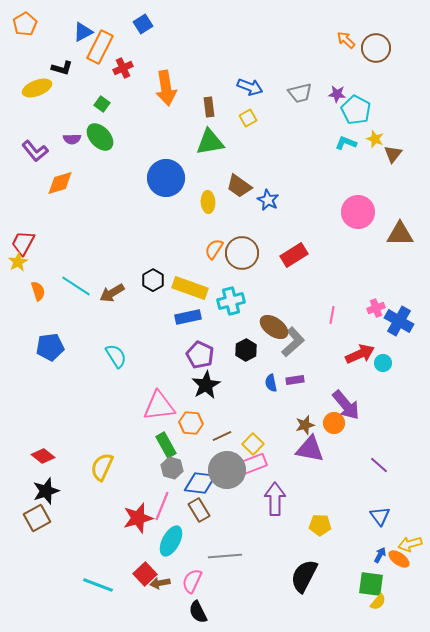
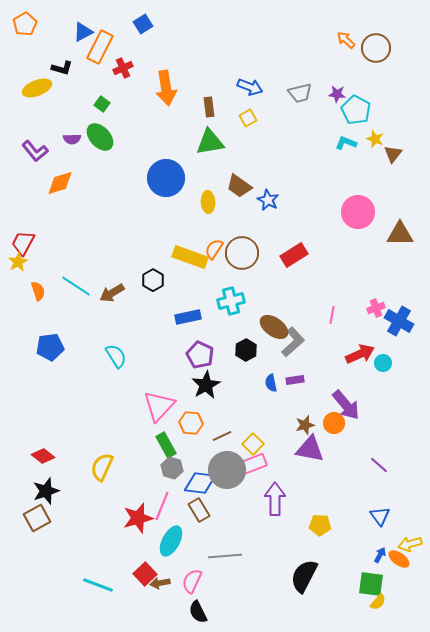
yellow rectangle at (190, 288): moved 31 px up
pink triangle at (159, 406): rotated 40 degrees counterclockwise
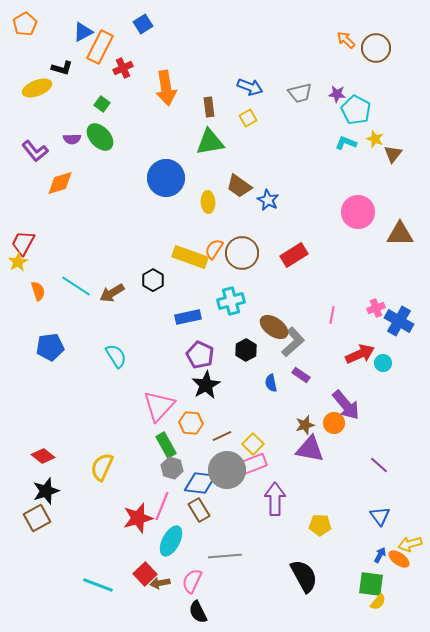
purple rectangle at (295, 380): moved 6 px right, 5 px up; rotated 42 degrees clockwise
black semicircle at (304, 576): rotated 124 degrees clockwise
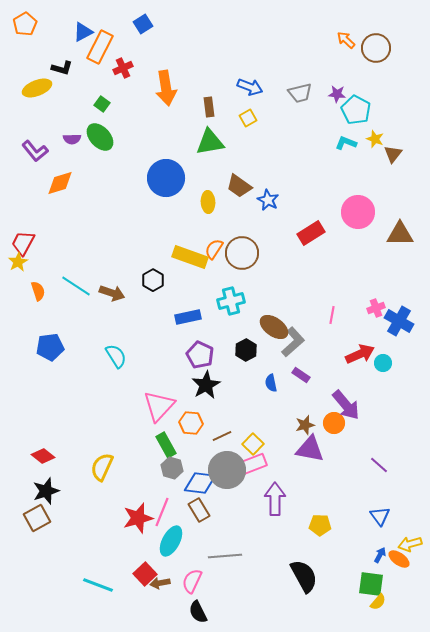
red rectangle at (294, 255): moved 17 px right, 22 px up
brown arrow at (112, 293): rotated 130 degrees counterclockwise
pink line at (162, 506): moved 6 px down
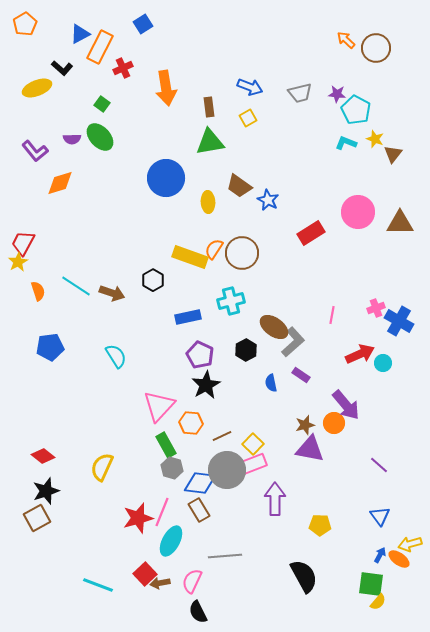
blue triangle at (83, 32): moved 3 px left, 2 px down
black L-shape at (62, 68): rotated 25 degrees clockwise
brown triangle at (400, 234): moved 11 px up
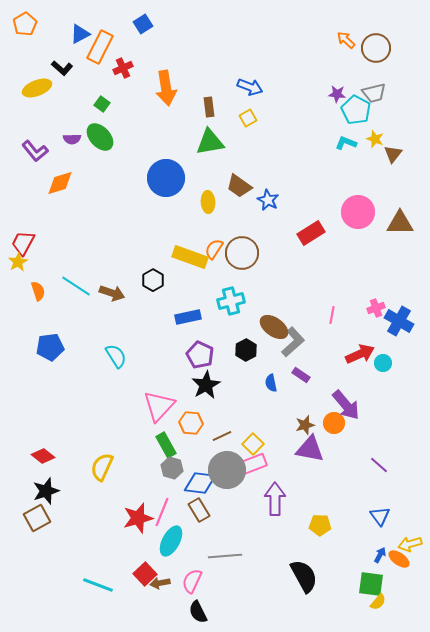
gray trapezoid at (300, 93): moved 74 px right
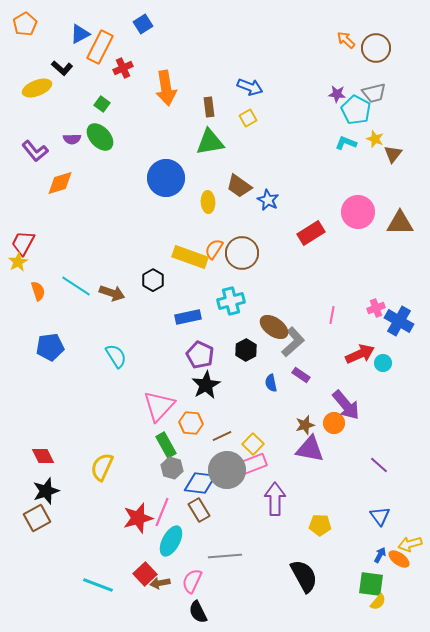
red diamond at (43, 456): rotated 25 degrees clockwise
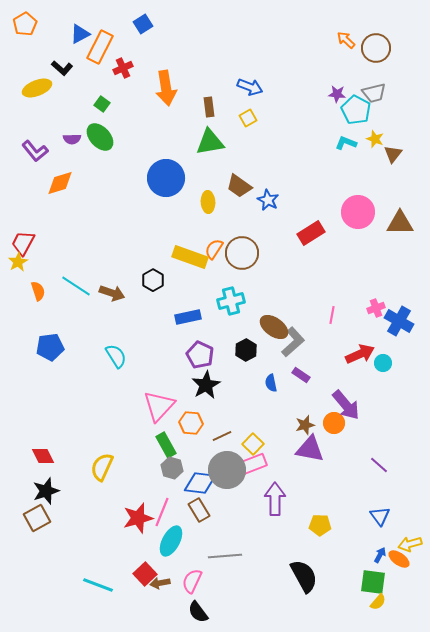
green square at (371, 584): moved 2 px right, 2 px up
black semicircle at (198, 612): rotated 10 degrees counterclockwise
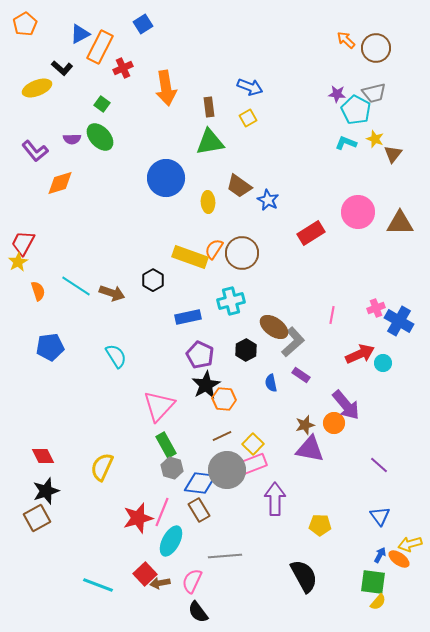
orange hexagon at (191, 423): moved 33 px right, 24 px up
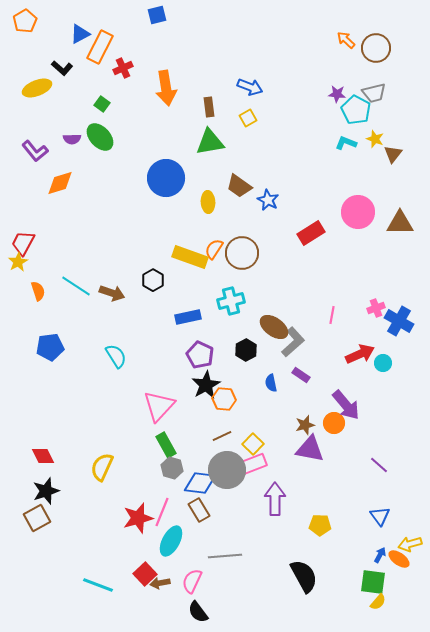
orange pentagon at (25, 24): moved 3 px up
blue square at (143, 24): moved 14 px right, 9 px up; rotated 18 degrees clockwise
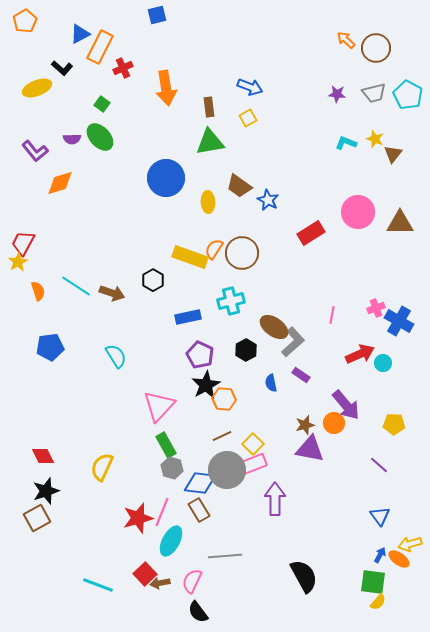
cyan pentagon at (356, 110): moved 52 px right, 15 px up
yellow pentagon at (320, 525): moved 74 px right, 101 px up
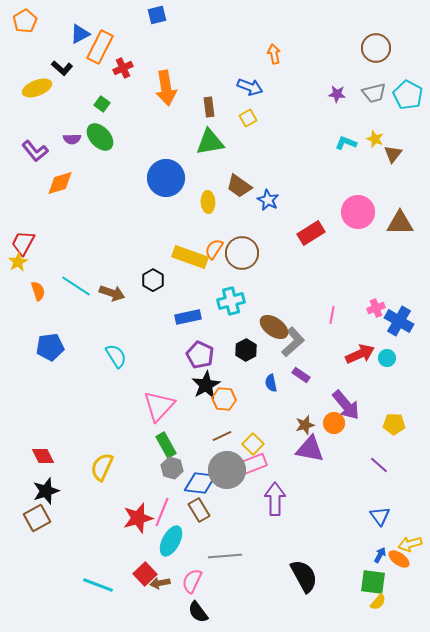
orange arrow at (346, 40): moved 72 px left, 14 px down; rotated 36 degrees clockwise
cyan circle at (383, 363): moved 4 px right, 5 px up
